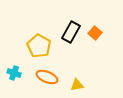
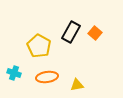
orange ellipse: rotated 30 degrees counterclockwise
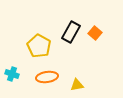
cyan cross: moved 2 px left, 1 px down
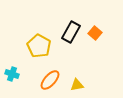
orange ellipse: moved 3 px right, 3 px down; rotated 40 degrees counterclockwise
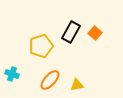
yellow pentagon: moved 2 px right; rotated 25 degrees clockwise
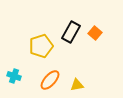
cyan cross: moved 2 px right, 2 px down
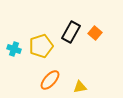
cyan cross: moved 27 px up
yellow triangle: moved 3 px right, 2 px down
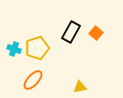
orange square: moved 1 px right
yellow pentagon: moved 4 px left, 2 px down
orange ellipse: moved 17 px left
